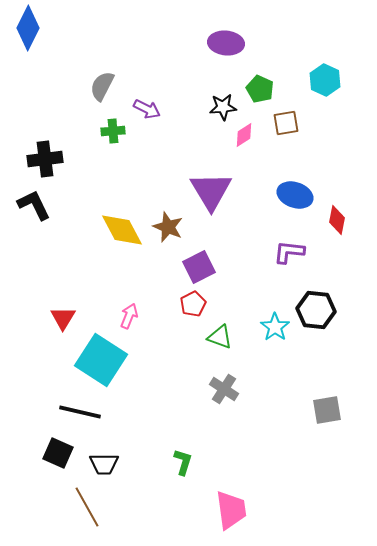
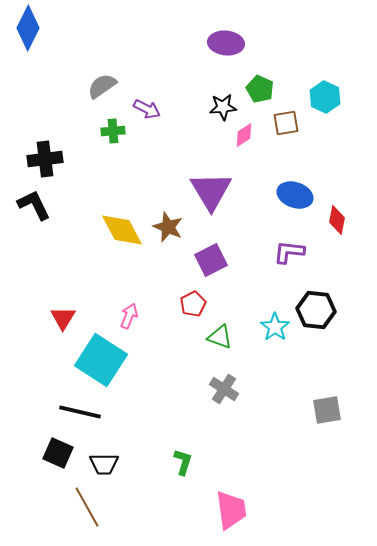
cyan hexagon: moved 17 px down
gray semicircle: rotated 28 degrees clockwise
purple square: moved 12 px right, 7 px up
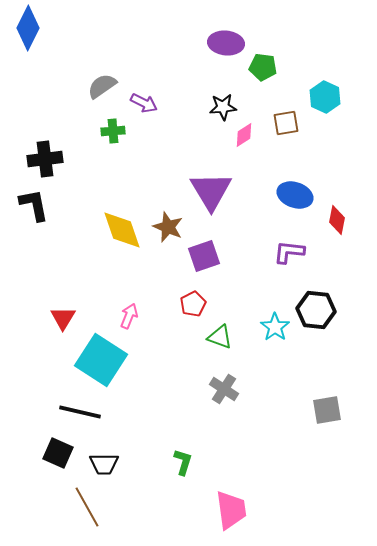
green pentagon: moved 3 px right, 22 px up; rotated 16 degrees counterclockwise
purple arrow: moved 3 px left, 6 px up
black L-shape: rotated 15 degrees clockwise
yellow diamond: rotated 9 degrees clockwise
purple square: moved 7 px left, 4 px up; rotated 8 degrees clockwise
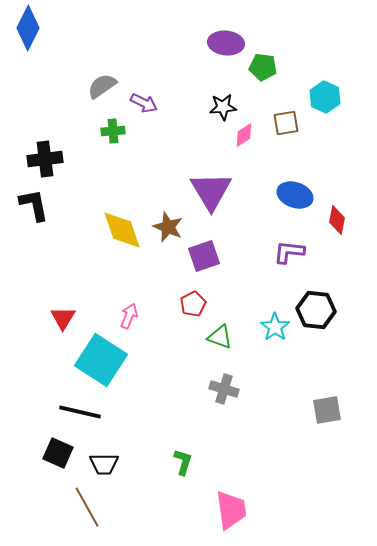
gray cross: rotated 16 degrees counterclockwise
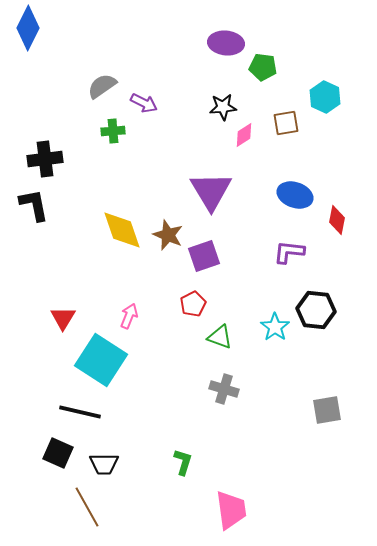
brown star: moved 8 px down
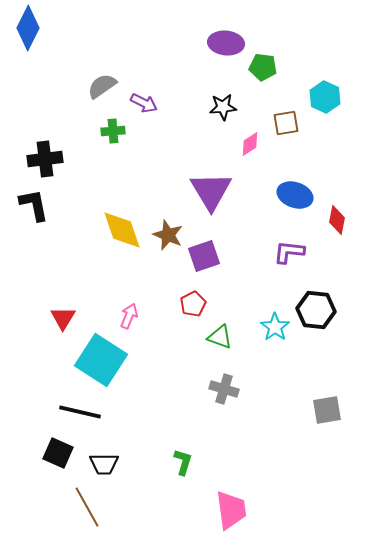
pink diamond: moved 6 px right, 9 px down
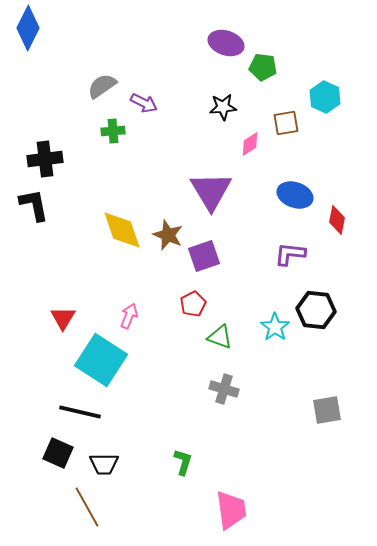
purple ellipse: rotated 12 degrees clockwise
purple L-shape: moved 1 px right, 2 px down
